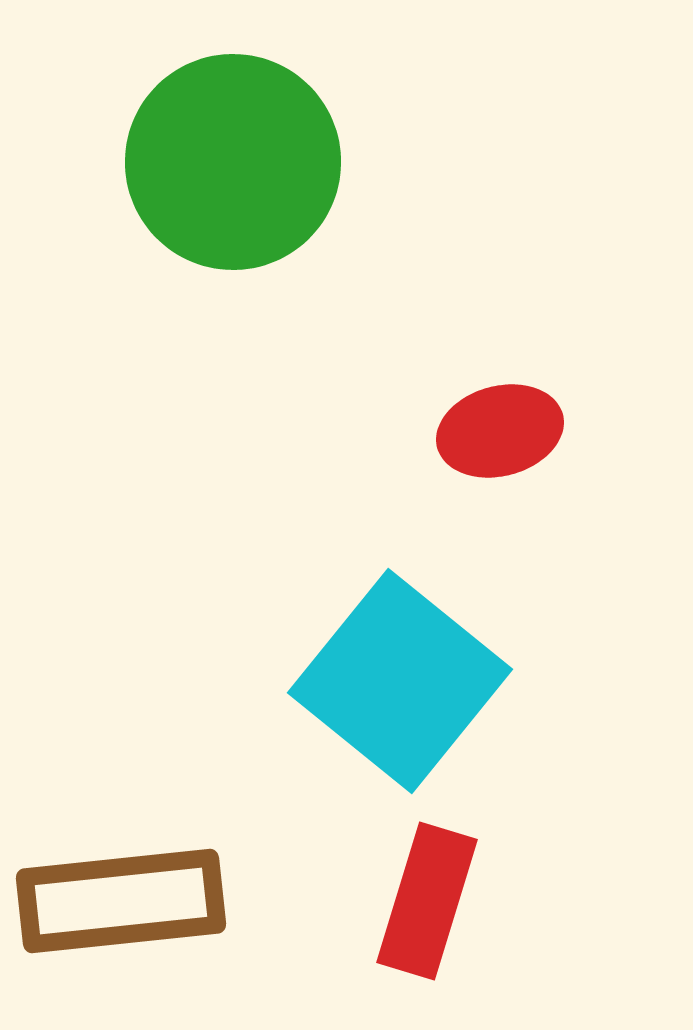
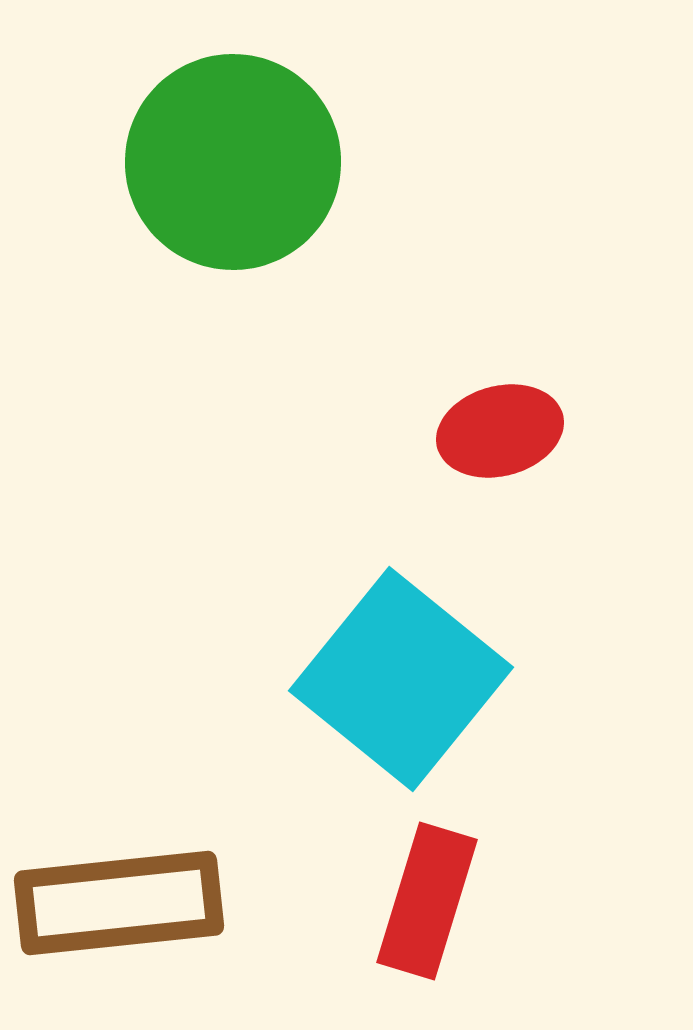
cyan square: moved 1 px right, 2 px up
brown rectangle: moved 2 px left, 2 px down
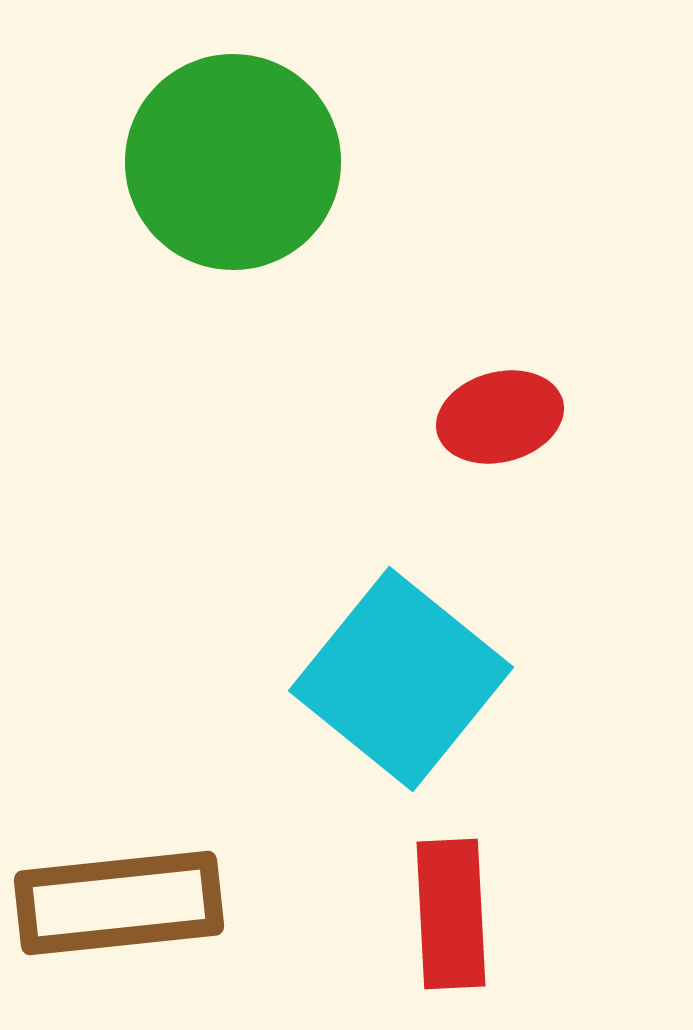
red ellipse: moved 14 px up
red rectangle: moved 24 px right, 13 px down; rotated 20 degrees counterclockwise
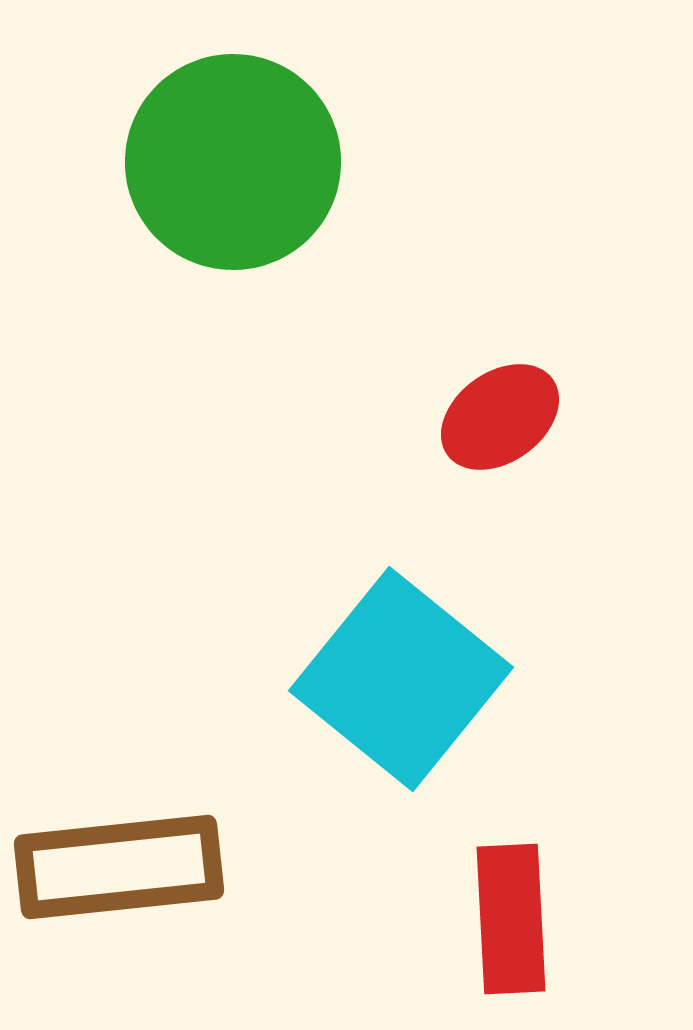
red ellipse: rotated 21 degrees counterclockwise
brown rectangle: moved 36 px up
red rectangle: moved 60 px right, 5 px down
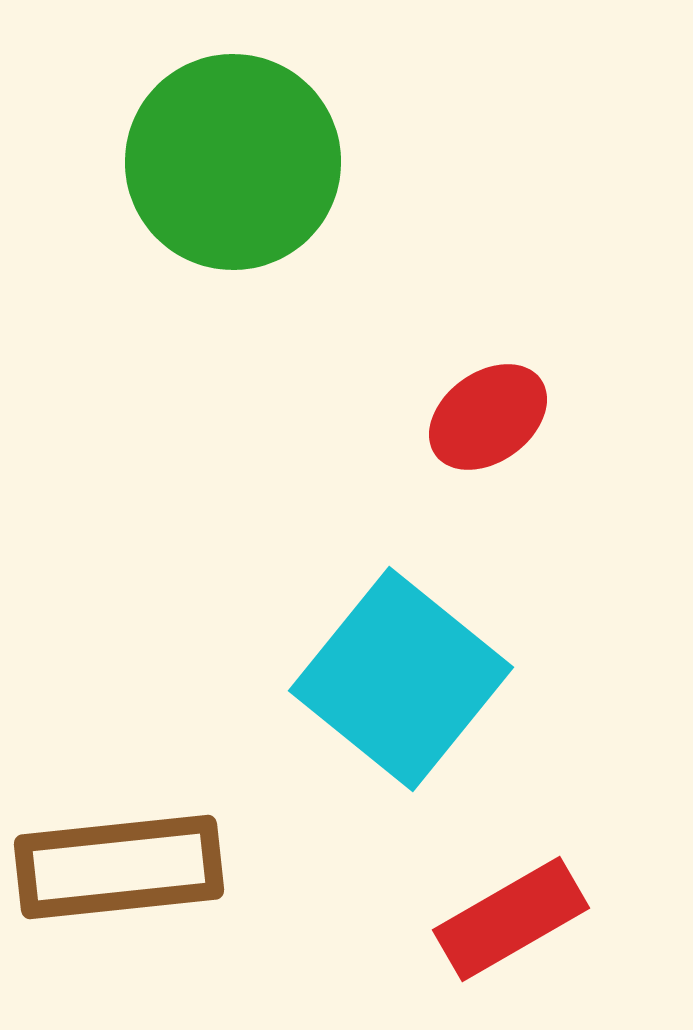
red ellipse: moved 12 px left
red rectangle: rotated 63 degrees clockwise
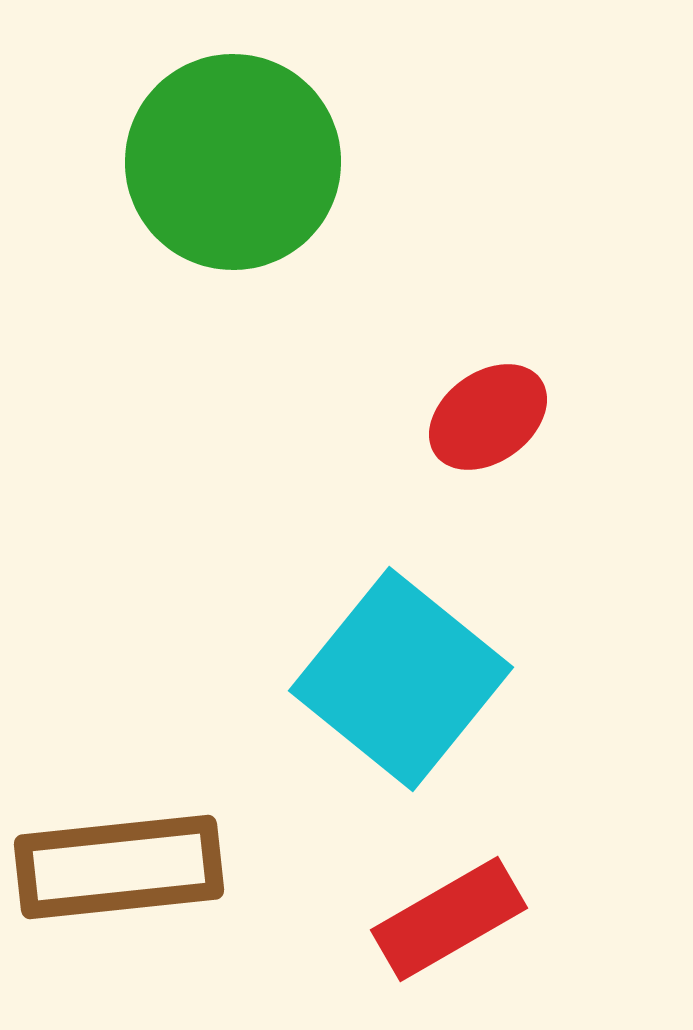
red rectangle: moved 62 px left
